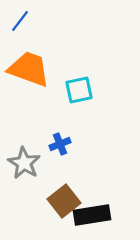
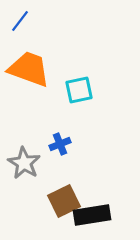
brown square: rotated 12 degrees clockwise
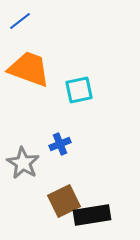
blue line: rotated 15 degrees clockwise
gray star: moved 1 px left
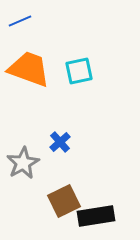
blue line: rotated 15 degrees clockwise
cyan square: moved 19 px up
blue cross: moved 2 px up; rotated 20 degrees counterclockwise
gray star: rotated 12 degrees clockwise
black rectangle: moved 4 px right, 1 px down
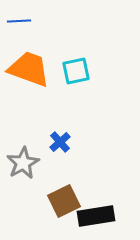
blue line: moved 1 px left; rotated 20 degrees clockwise
cyan square: moved 3 px left
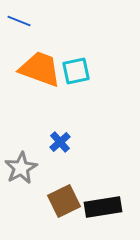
blue line: rotated 25 degrees clockwise
orange trapezoid: moved 11 px right
gray star: moved 2 px left, 5 px down
black rectangle: moved 7 px right, 9 px up
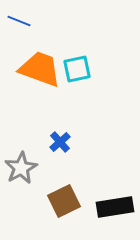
cyan square: moved 1 px right, 2 px up
black rectangle: moved 12 px right
